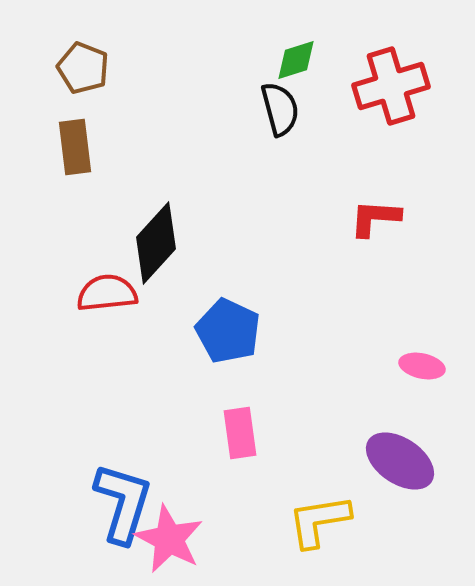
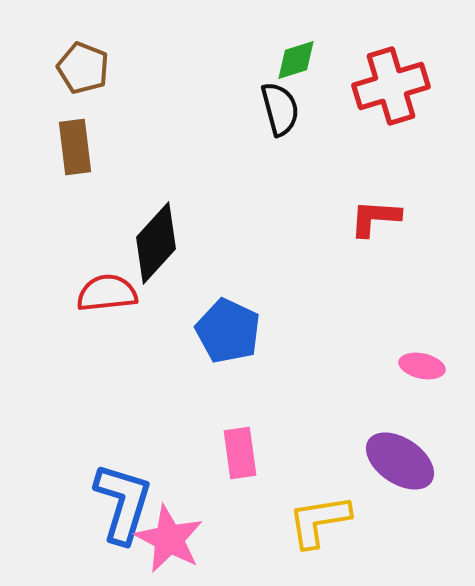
pink rectangle: moved 20 px down
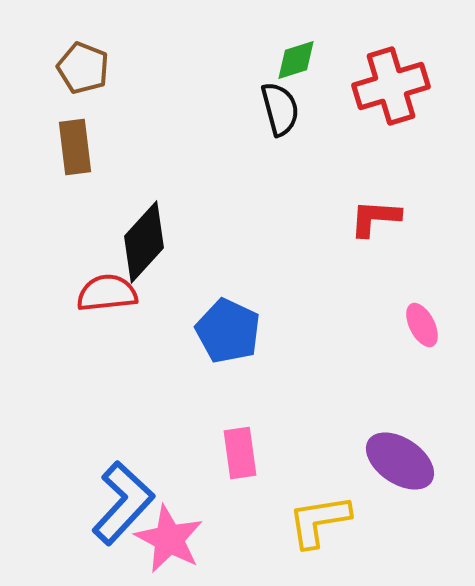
black diamond: moved 12 px left, 1 px up
pink ellipse: moved 41 px up; rotated 51 degrees clockwise
blue L-shape: rotated 26 degrees clockwise
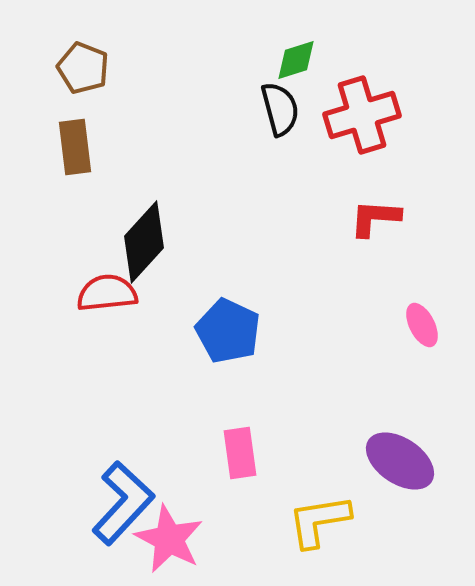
red cross: moved 29 px left, 29 px down
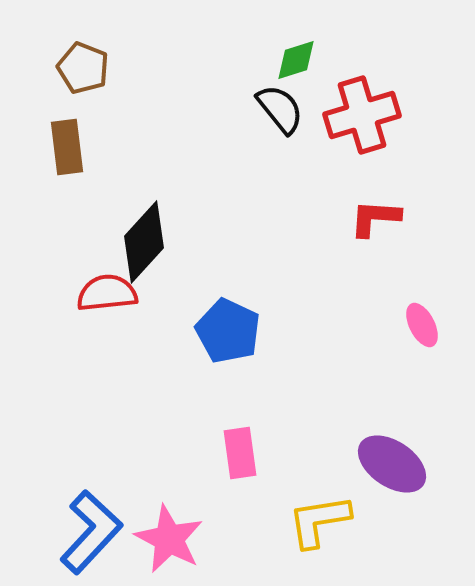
black semicircle: rotated 24 degrees counterclockwise
brown rectangle: moved 8 px left
purple ellipse: moved 8 px left, 3 px down
blue L-shape: moved 32 px left, 29 px down
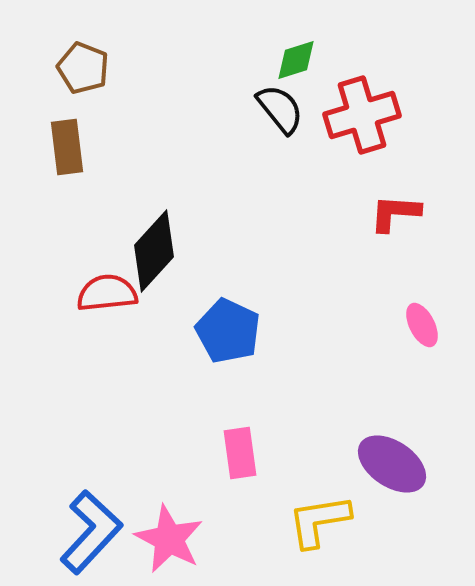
red L-shape: moved 20 px right, 5 px up
black diamond: moved 10 px right, 9 px down
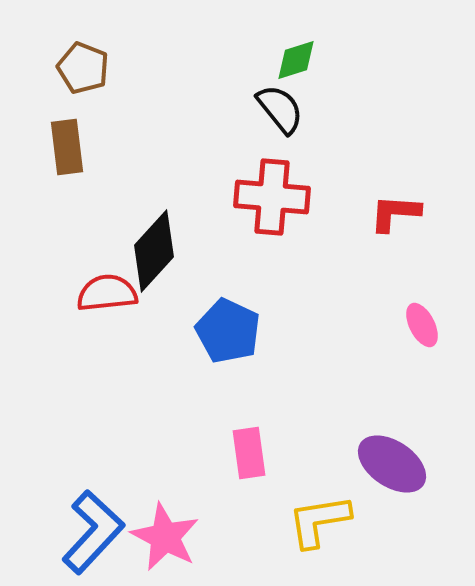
red cross: moved 90 px left, 82 px down; rotated 22 degrees clockwise
pink rectangle: moved 9 px right
blue L-shape: moved 2 px right
pink star: moved 4 px left, 2 px up
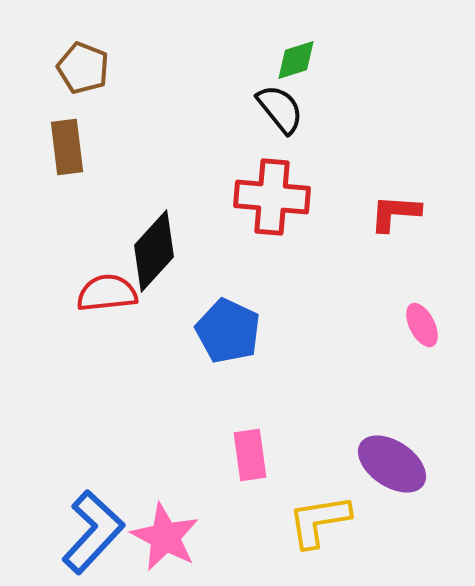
pink rectangle: moved 1 px right, 2 px down
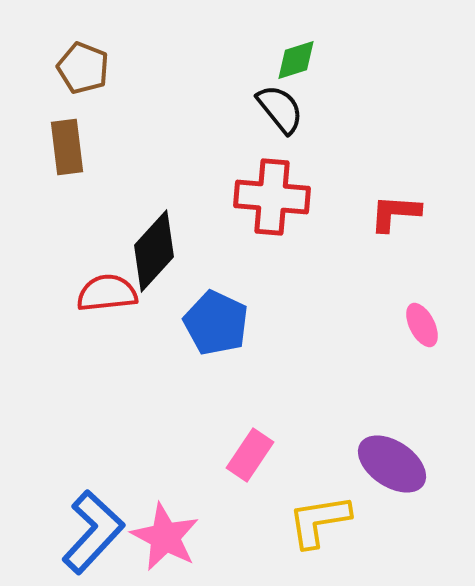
blue pentagon: moved 12 px left, 8 px up
pink rectangle: rotated 42 degrees clockwise
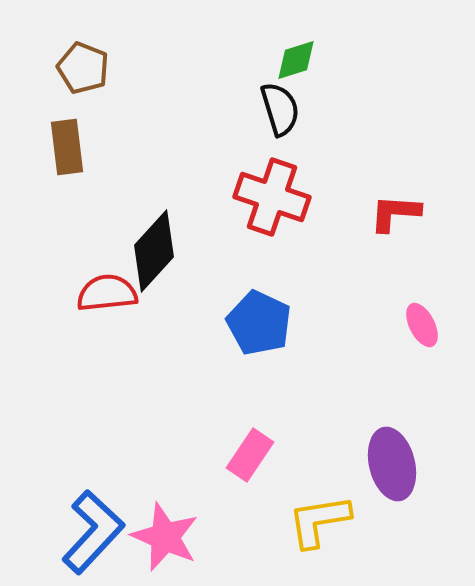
black semicircle: rotated 22 degrees clockwise
red cross: rotated 14 degrees clockwise
blue pentagon: moved 43 px right
purple ellipse: rotated 42 degrees clockwise
pink star: rotated 4 degrees counterclockwise
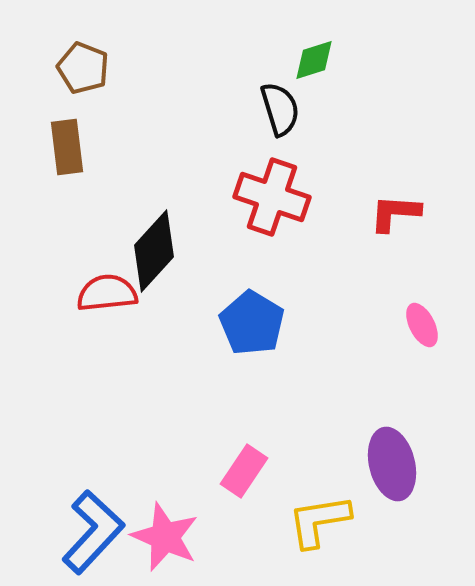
green diamond: moved 18 px right
blue pentagon: moved 7 px left; rotated 6 degrees clockwise
pink rectangle: moved 6 px left, 16 px down
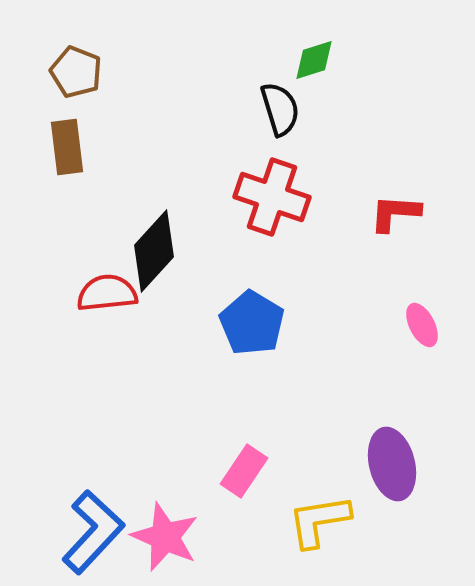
brown pentagon: moved 7 px left, 4 px down
